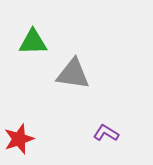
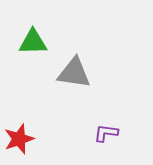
gray triangle: moved 1 px right, 1 px up
purple L-shape: rotated 25 degrees counterclockwise
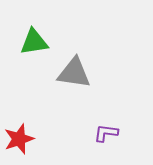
green triangle: moved 1 px right; rotated 8 degrees counterclockwise
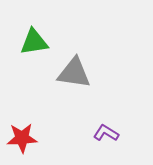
purple L-shape: rotated 25 degrees clockwise
red star: moved 3 px right, 1 px up; rotated 16 degrees clockwise
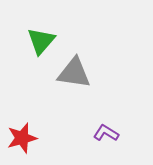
green triangle: moved 7 px right, 1 px up; rotated 40 degrees counterclockwise
red star: rotated 12 degrees counterclockwise
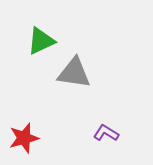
green triangle: rotated 24 degrees clockwise
red star: moved 2 px right
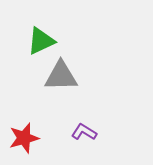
gray triangle: moved 13 px left, 3 px down; rotated 9 degrees counterclockwise
purple L-shape: moved 22 px left, 1 px up
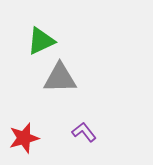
gray triangle: moved 1 px left, 2 px down
purple L-shape: rotated 20 degrees clockwise
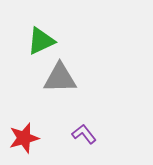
purple L-shape: moved 2 px down
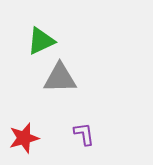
purple L-shape: rotated 30 degrees clockwise
